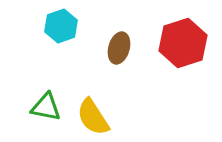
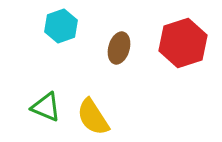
green triangle: rotated 12 degrees clockwise
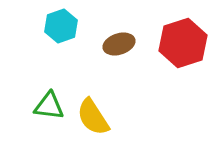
brown ellipse: moved 4 px up; rotated 56 degrees clockwise
green triangle: moved 3 px right, 1 px up; rotated 16 degrees counterclockwise
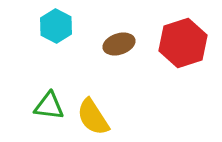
cyan hexagon: moved 5 px left; rotated 12 degrees counterclockwise
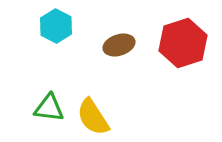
brown ellipse: moved 1 px down
green triangle: moved 2 px down
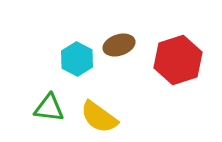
cyan hexagon: moved 21 px right, 33 px down
red hexagon: moved 5 px left, 17 px down
yellow semicircle: moved 6 px right; rotated 21 degrees counterclockwise
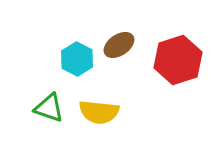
brown ellipse: rotated 16 degrees counterclockwise
green triangle: rotated 12 degrees clockwise
yellow semicircle: moved 5 px up; rotated 30 degrees counterclockwise
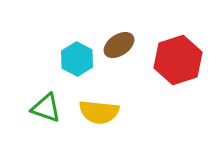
green triangle: moved 3 px left
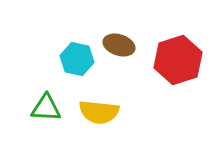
brown ellipse: rotated 52 degrees clockwise
cyan hexagon: rotated 16 degrees counterclockwise
green triangle: rotated 16 degrees counterclockwise
